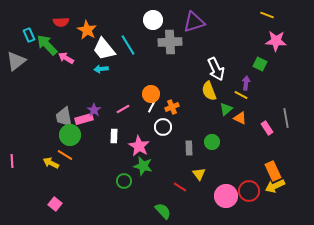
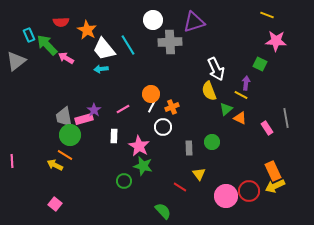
yellow arrow at (51, 163): moved 4 px right, 2 px down
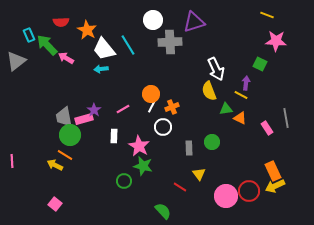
green triangle at (226, 109): rotated 32 degrees clockwise
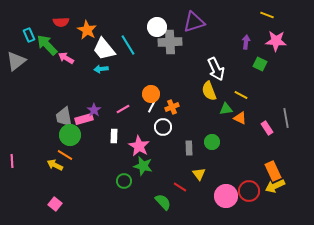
white circle at (153, 20): moved 4 px right, 7 px down
purple arrow at (246, 83): moved 41 px up
green semicircle at (163, 211): moved 9 px up
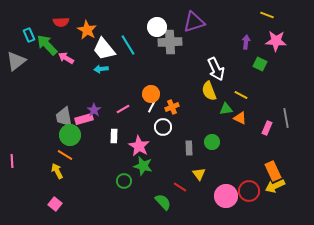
pink rectangle at (267, 128): rotated 56 degrees clockwise
yellow arrow at (55, 165): moved 2 px right, 6 px down; rotated 35 degrees clockwise
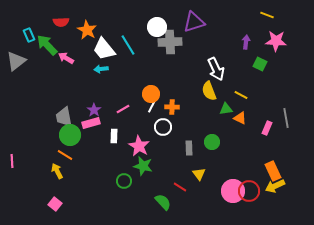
orange cross at (172, 107): rotated 24 degrees clockwise
pink rectangle at (84, 119): moved 7 px right, 4 px down
pink circle at (226, 196): moved 7 px right, 5 px up
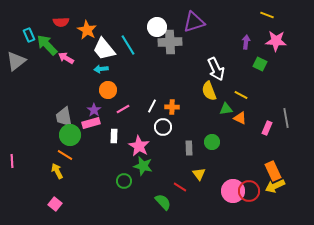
orange circle at (151, 94): moved 43 px left, 4 px up
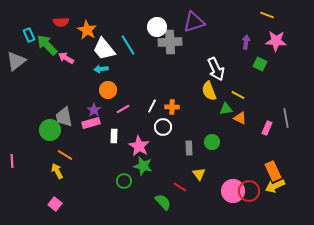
yellow line at (241, 95): moved 3 px left
green circle at (70, 135): moved 20 px left, 5 px up
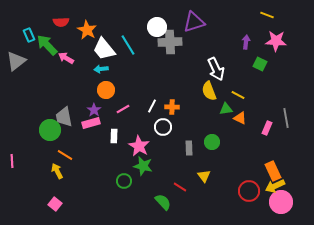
orange circle at (108, 90): moved 2 px left
yellow triangle at (199, 174): moved 5 px right, 2 px down
pink circle at (233, 191): moved 48 px right, 11 px down
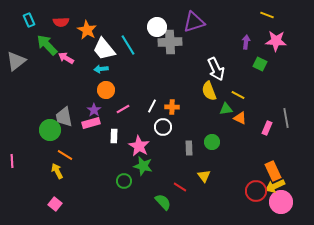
cyan rectangle at (29, 35): moved 15 px up
red circle at (249, 191): moved 7 px right
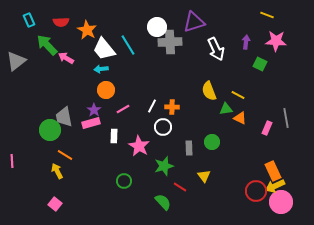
white arrow at (216, 69): moved 20 px up
green star at (143, 166): moved 21 px right; rotated 30 degrees counterclockwise
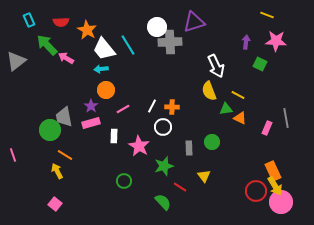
white arrow at (216, 49): moved 17 px down
purple star at (94, 110): moved 3 px left, 4 px up
pink line at (12, 161): moved 1 px right, 6 px up; rotated 16 degrees counterclockwise
yellow arrow at (275, 186): rotated 96 degrees counterclockwise
